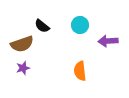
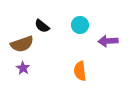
purple star: rotated 24 degrees counterclockwise
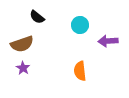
black semicircle: moved 5 px left, 9 px up
